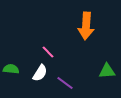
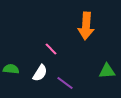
pink line: moved 3 px right, 3 px up
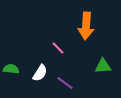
pink line: moved 7 px right, 1 px up
green triangle: moved 4 px left, 5 px up
